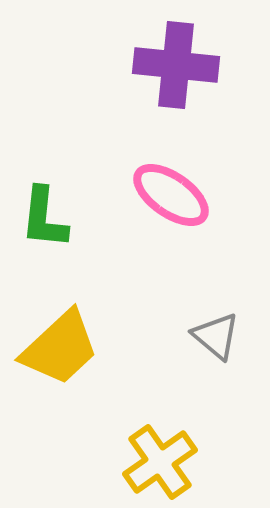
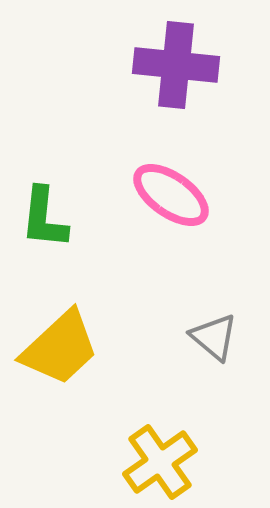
gray triangle: moved 2 px left, 1 px down
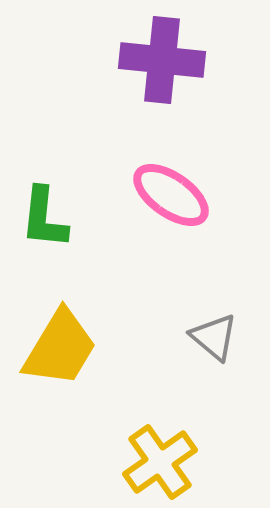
purple cross: moved 14 px left, 5 px up
yellow trapezoid: rotated 16 degrees counterclockwise
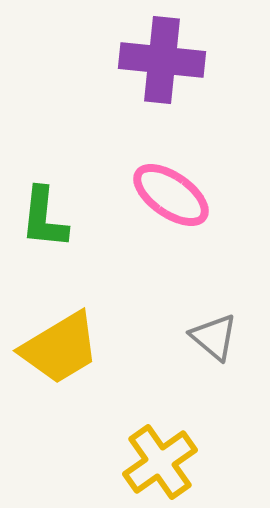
yellow trapezoid: rotated 28 degrees clockwise
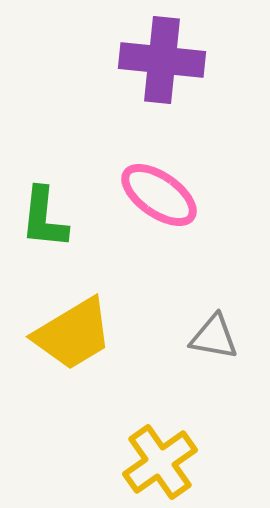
pink ellipse: moved 12 px left
gray triangle: rotated 30 degrees counterclockwise
yellow trapezoid: moved 13 px right, 14 px up
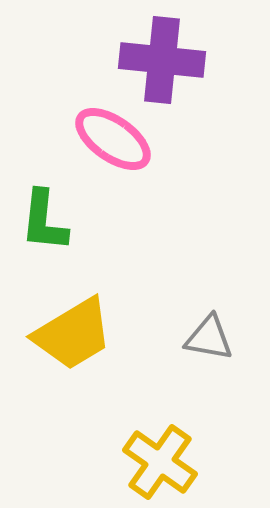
pink ellipse: moved 46 px left, 56 px up
green L-shape: moved 3 px down
gray triangle: moved 5 px left, 1 px down
yellow cross: rotated 20 degrees counterclockwise
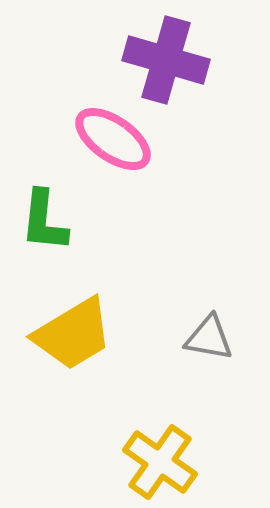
purple cross: moved 4 px right; rotated 10 degrees clockwise
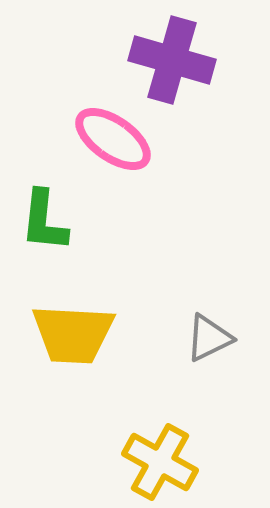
purple cross: moved 6 px right
yellow trapezoid: rotated 34 degrees clockwise
gray triangle: rotated 36 degrees counterclockwise
yellow cross: rotated 6 degrees counterclockwise
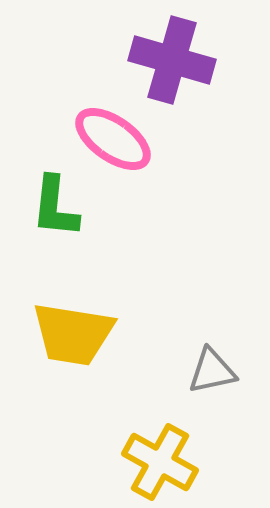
green L-shape: moved 11 px right, 14 px up
yellow trapezoid: rotated 6 degrees clockwise
gray triangle: moved 3 px right, 33 px down; rotated 14 degrees clockwise
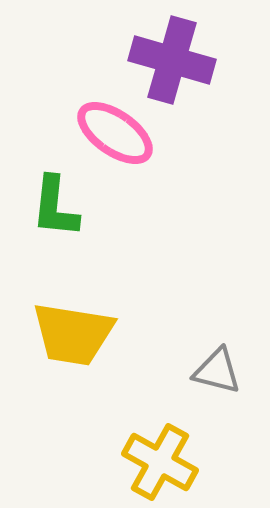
pink ellipse: moved 2 px right, 6 px up
gray triangle: moved 5 px right; rotated 26 degrees clockwise
